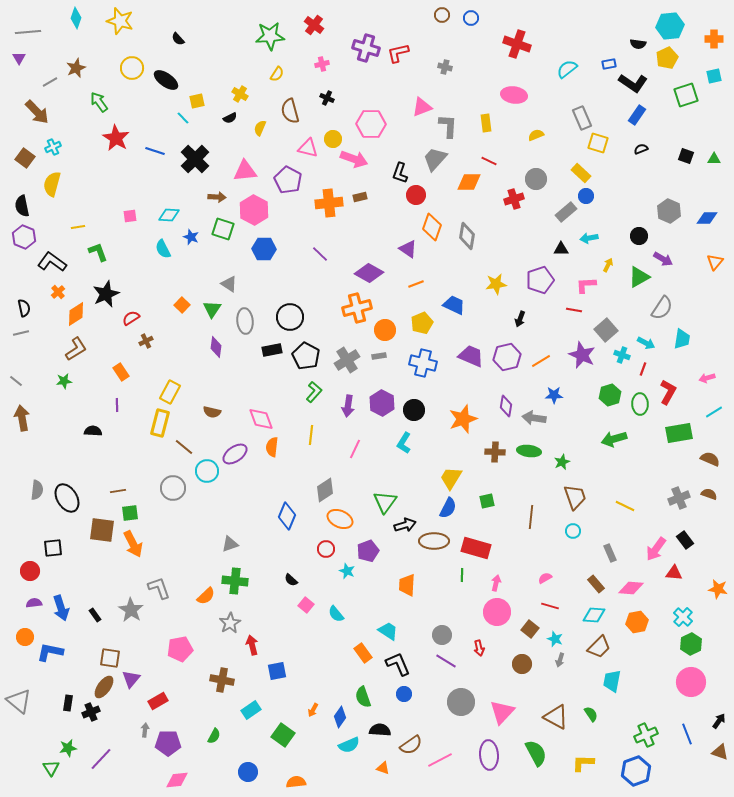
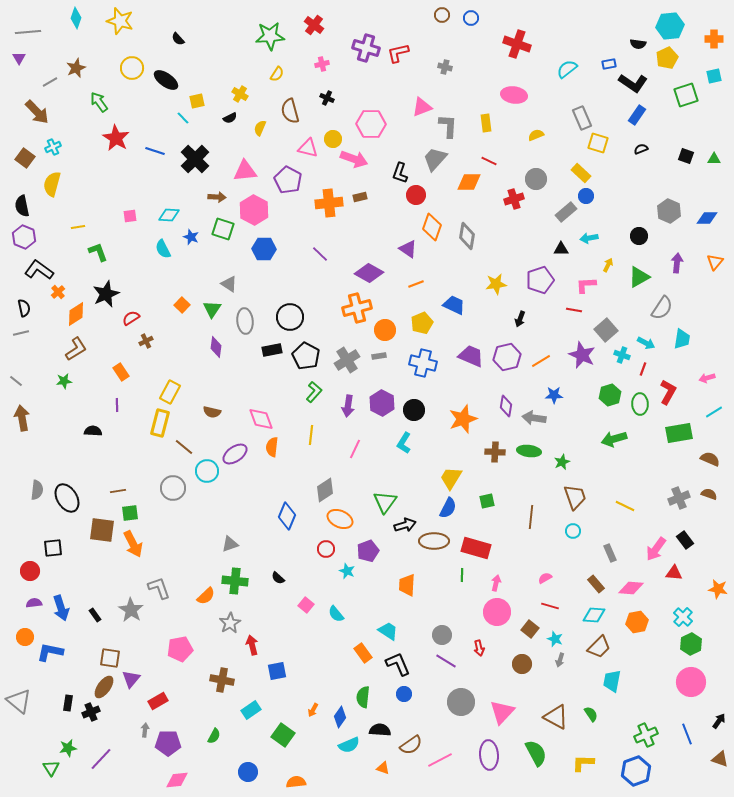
purple arrow at (663, 259): moved 14 px right, 4 px down; rotated 114 degrees counterclockwise
black L-shape at (52, 262): moved 13 px left, 8 px down
black semicircle at (291, 580): moved 13 px left, 2 px up
green semicircle at (363, 697): rotated 25 degrees clockwise
brown triangle at (720, 752): moved 7 px down
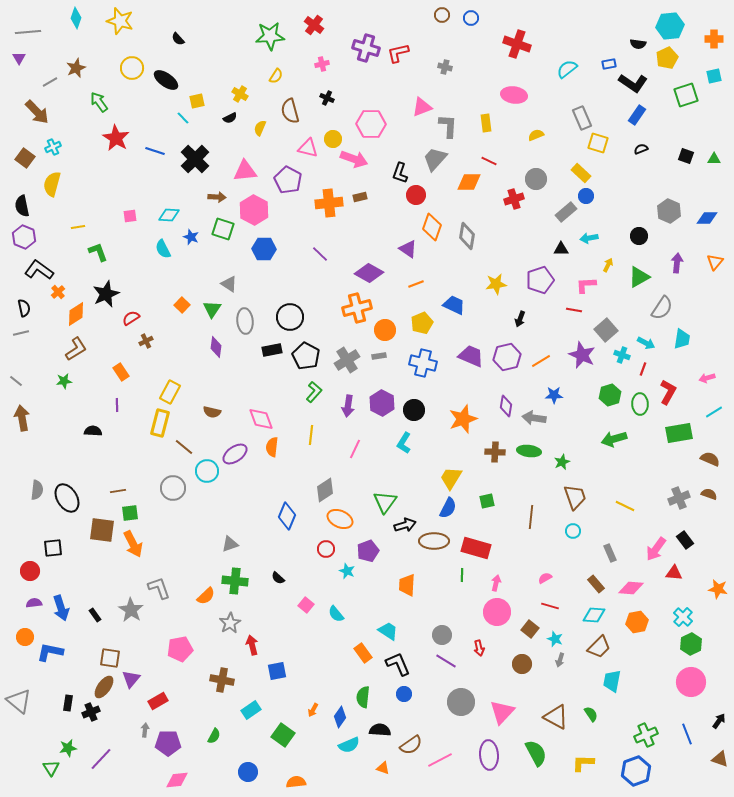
yellow semicircle at (277, 74): moved 1 px left, 2 px down
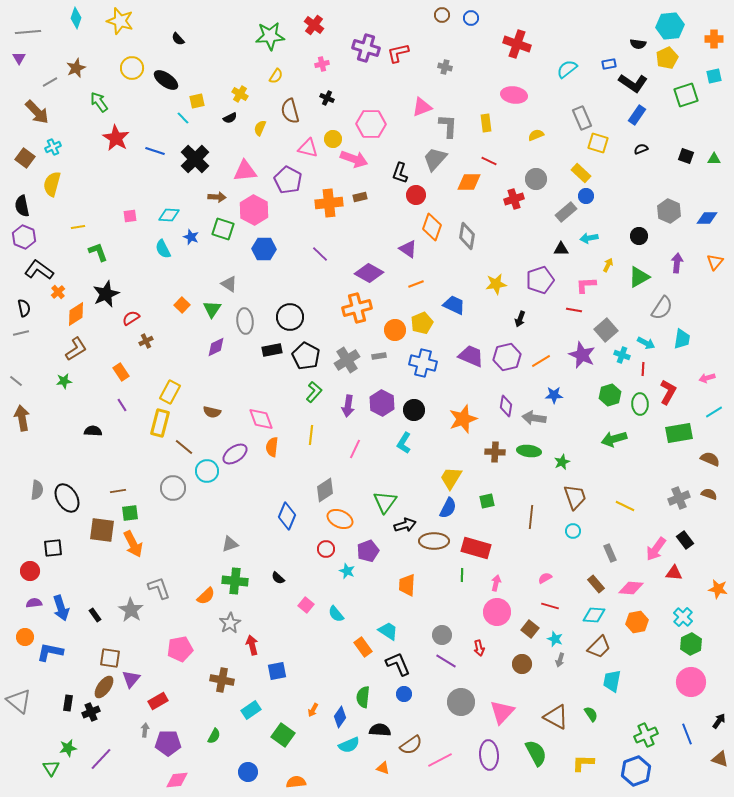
orange circle at (385, 330): moved 10 px right
purple diamond at (216, 347): rotated 55 degrees clockwise
red line at (643, 369): rotated 16 degrees counterclockwise
purple line at (117, 405): moved 5 px right; rotated 32 degrees counterclockwise
orange rectangle at (363, 653): moved 6 px up
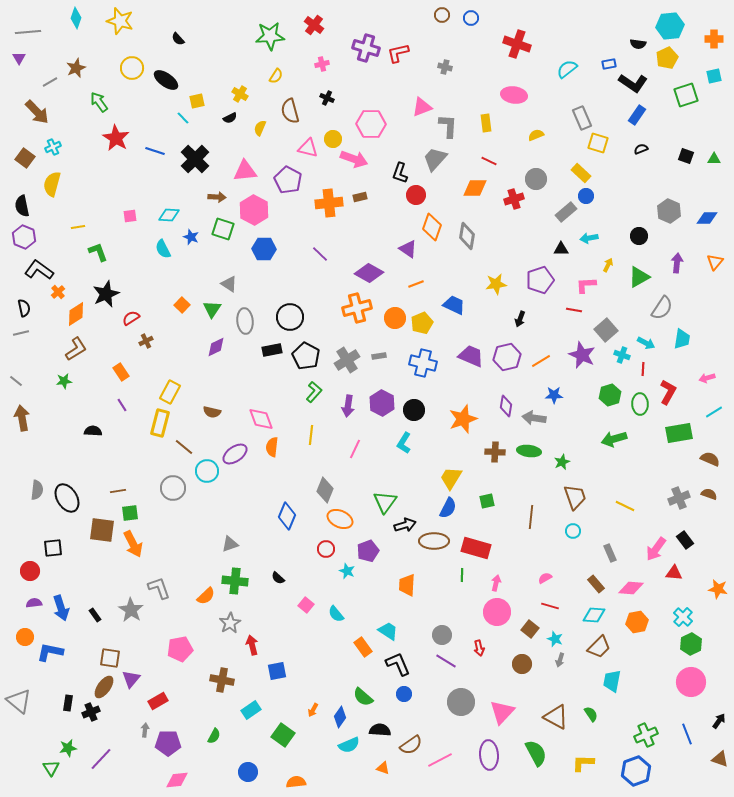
orange diamond at (469, 182): moved 6 px right, 6 px down
orange circle at (395, 330): moved 12 px up
gray diamond at (325, 490): rotated 35 degrees counterclockwise
green semicircle at (363, 697): rotated 55 degrees counterclockwise
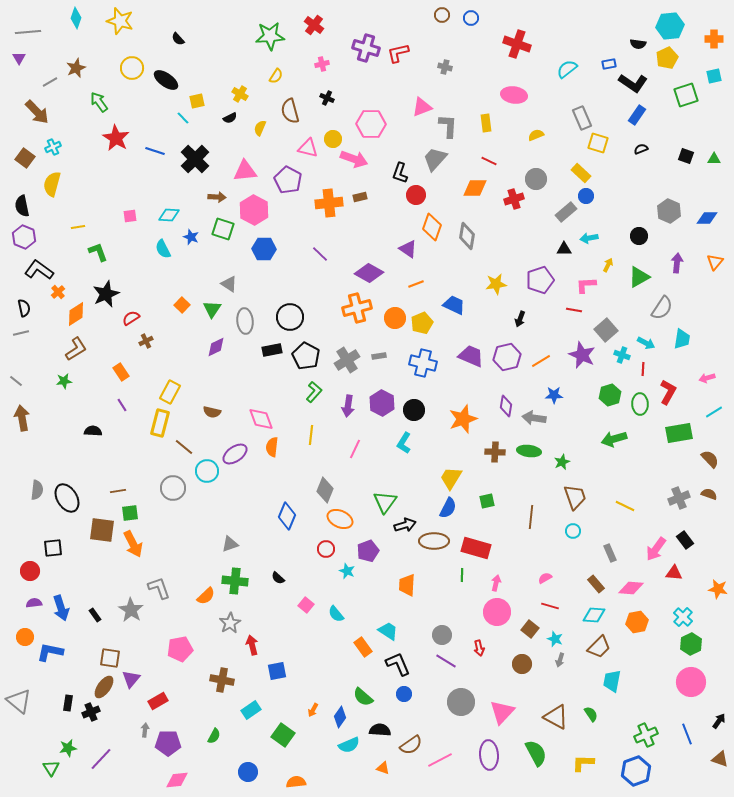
black triangle at (561, 249): moved 3 px right
brown semicircle at (710, 459): rotated 24 degrees clockwise
